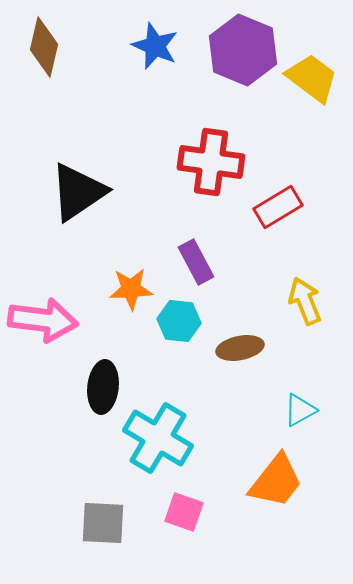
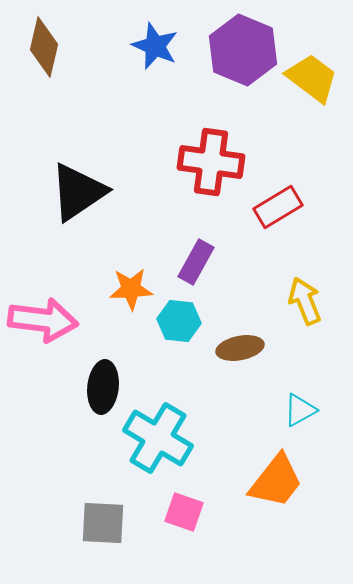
purple rectangle: rotated 57 degrees clockwise
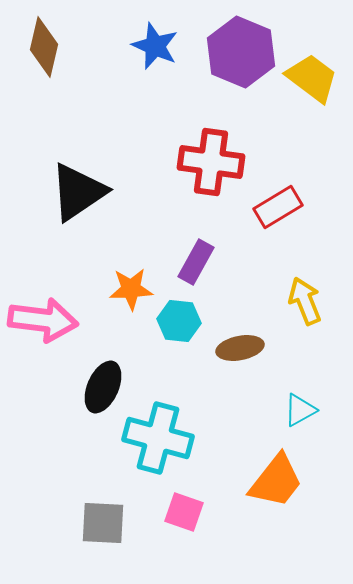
purple hexagon: moved 2 px left, 2 px down
black ellipse: rotated 18 degrees clockwise
cyan cross: rotated 16 degrees counterclockwise
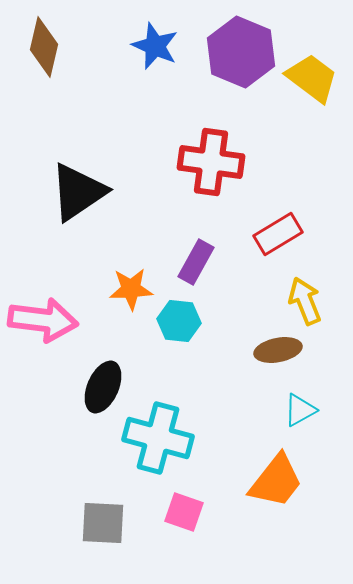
red rectangle: moved 27 px down
brown ellipse: moved 38 px right, 2 px down
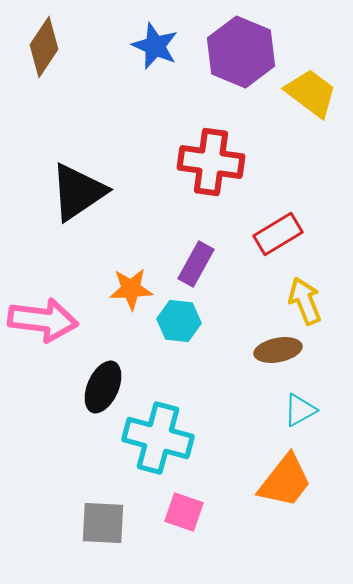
brown diamond: rotated 20 degrees clockwise
yellow trapezoid: moved 1 px left, 15 px down
purple rectangle: moved 2 px down
orange trapezoid: moved 9 px right
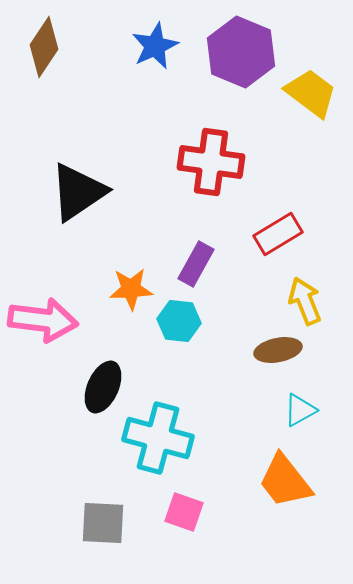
blue star: rotated 24 degrees clockwise
orange trapezoid: rotated 104 degrees clockwise
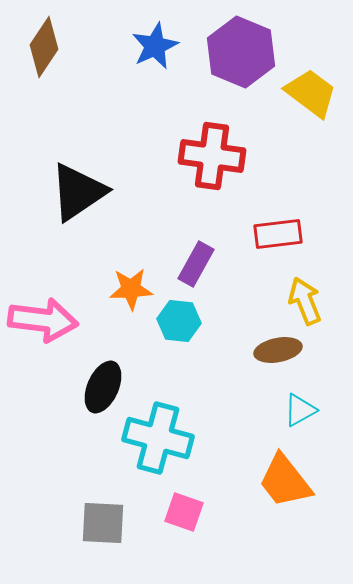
red cross: moved 1 px right, 6 px up
red rectangle: rotated 24 degrees clockwise
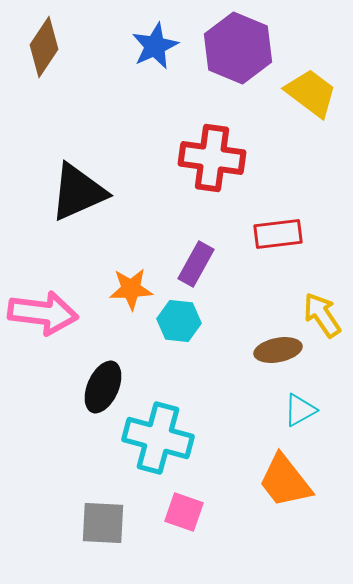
purple hexagon: moved 3 px left, 4 px up
red cross: moved 2 px down
black triangle: rotated 10 degrees clockwise
yellow arrow: moved 17 px right, 14 px down; rotated 12 degrees counterclockwise
pink arrow: moved 7 px up
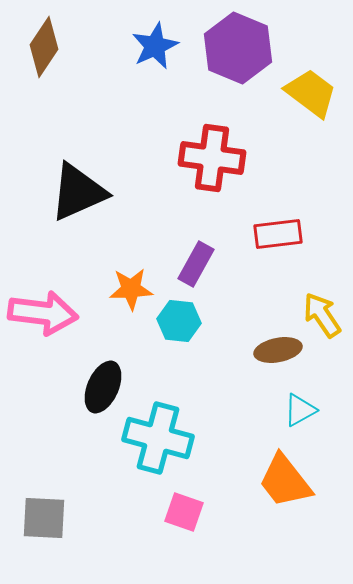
gray square: moved 59 px left, 5 px up
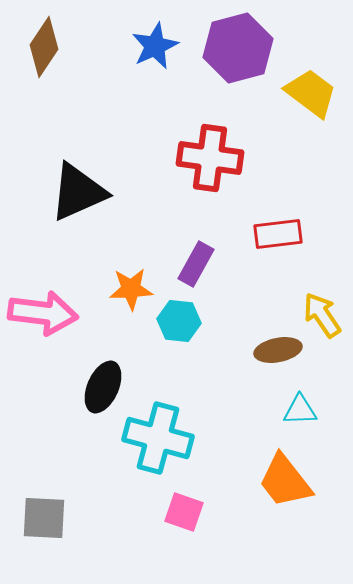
purple hexagon: rotated 22 degrees clockwise
red cross: moved 2 px left
cyan triangle: rotated 27 degrees clockwise
